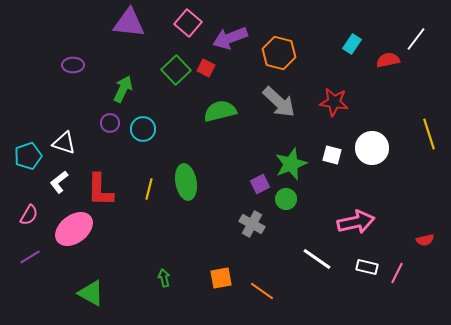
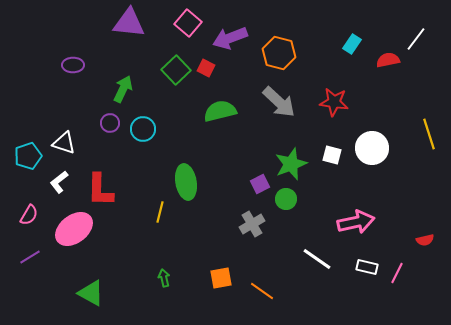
yellow line at (149, 189): moved 11 px right, 23 px down
gray cross at (252, 224): rotated 30 degrees clockwise
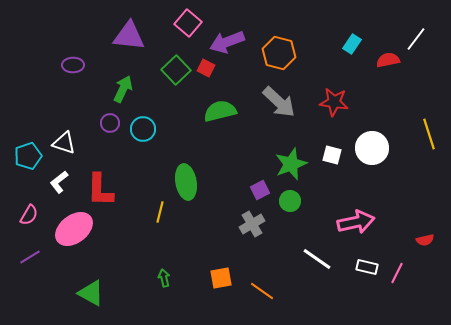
purple triangle at (129, 23): moved 13 px down
purple arrow at (230, 38): moved 3 px left, 4 px down
purple square at (260, 184): moved 6 px down
green circle at (286, 199): moved 4 px right, 2 px down
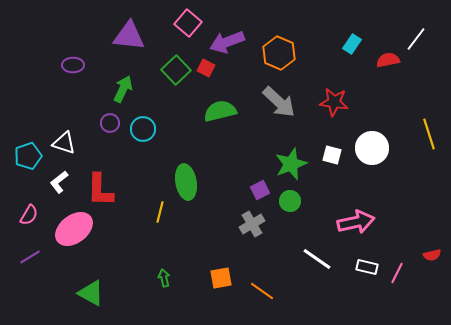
orange hexagon at (279, 53): rotated 8 degrees clockwise
red semicircle at (425, 240): moved 7 px right, 15 px down
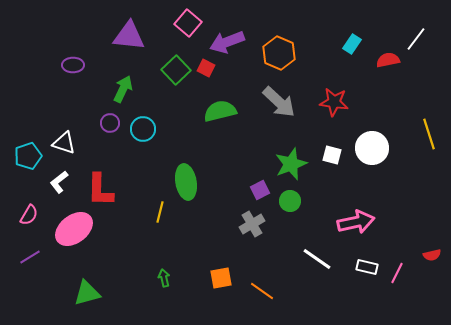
green triangle at (91, 293): moved 4 px left; rotated 44 degrees counterclockwise
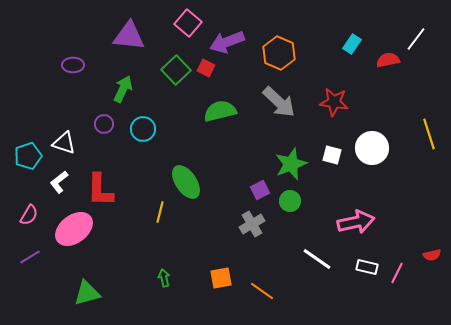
purple circle at (110, 123): moved 6 px left, 1 px down
green ellipse at (186, 182): rotated 24 degrees counterclockwise
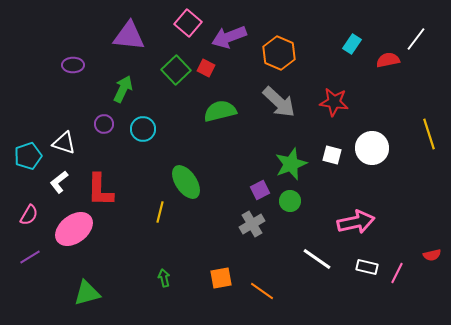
purple arrow at (227, 42): moved 2 px right, 5 px up
